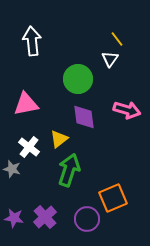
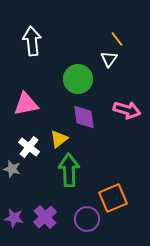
white triangle: moved 1 px left
green arrow: rotated 20 degrees counterclockwise
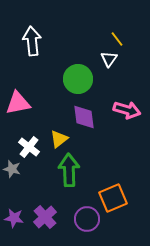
pink triangle: moved 8 px left, 1 px up
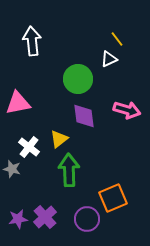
white triangle: rotated 30 degrees clockwise
purple diamond: moved 1 px up
purple star: moved 4 px right, 1 px down; rotated 18 degrees counterclockwise
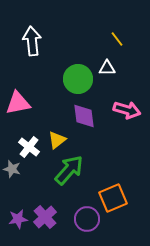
white triangle: moved 2 px left, 9 px down; rotated 24 degrees clockwise
yellow triangle: moved 2 px left, 1 px down
green arrow: rotated 44 degrees clockwise
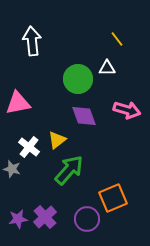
purple diamond: rotated 12 degrees counterclockwise
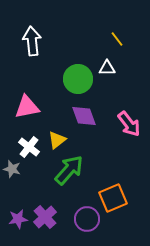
pink triangle: moved 9 px right, 4 px down
pink arrow: moved 2 px right, 14 px down; rotated 36 degrees clockwise
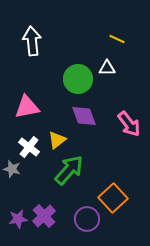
yellow line: rotated 28 degrees counterclockwise
orange square: rotated 20 degrees counterclockwise
purple cross: moved 1 px left, 1 px up
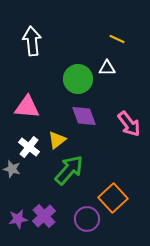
pink triangle: rotated 16 degrees clockwise
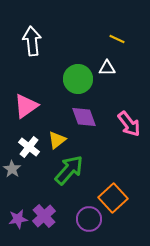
pink triangle: moved 1 px left, 1 px up; rotated 40 degrees counterclockwise
purple diamond: moved 1 px down
gray star: rotated 18 degrees clockwise
purple circle: moved 2 px right
